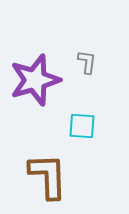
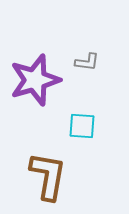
gray L-shape: rotated 90 degrees clockwise
brown L-shape: rotated 12 degrees clockwise
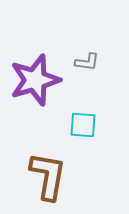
cyan square: moved 1 px right, 1 px up
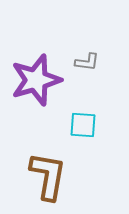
purple star: moved 1 px right
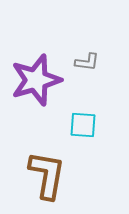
brown L-shape: moved 1 px left, 1 px up
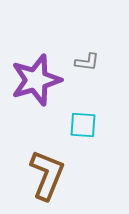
brown L-shape: rotated 12 degrees clockwise
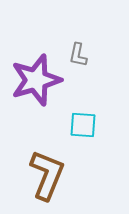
gray L-shape: moved 9 px left, 7 px up; rotated 95 degrees clockwise
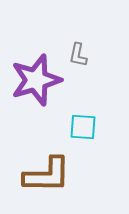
cyan square: moved 2 px down
brown L-shape: rotated 69 degrees clockwise
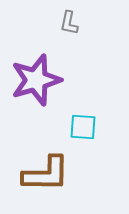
gray L-shape: moved 9 px left, 32 px up
brown L-shape: moved 1 px left, 1 px up
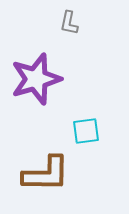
purple star: moved 1 px up
cyan square: moved 3 px right, 4 px down; rotated 12 degrees counterclockwise
